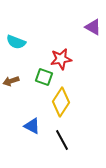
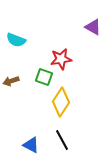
cyan semicircle: moved 2 px up
blue triangle: moved 1 px left, 19 px down
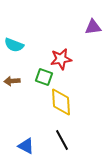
purple triangle: rotated 36 degrees counterclockwise
cyan semicircle: moved 2 px left, 5 px down
brown arrow: moved 1 px right; rotated 14 degrees clockwise
yellow diamond: rotated 36 degrees counterclockwise
blue triangle: moved 5 px left, 1 px down
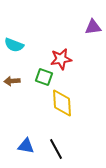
yellow diamond: moved 1 px right, 1 px down
black line: moved 6 px left, 9 px down
blue triangle: rotated 18 degrees counterclockwise
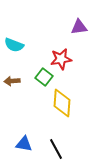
purple triangle: moved 14 px left
green square: rotated 18 degrees clockwise
yellow diamond: rotated 8 degrees clockwise
blue triangle: moved 2 px left, 2 px up
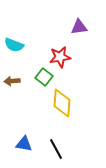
red star: moved 1 px left, 2 px up
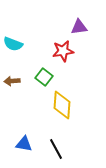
cyan semicircle: moved 1 px left, 1 px up
red star: moved 3 px right, 6 px up
yellow diamond: moved 2 px down
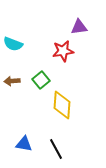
green square: moved 3 px left, 3 px down; rotated 12 degrees clockwise
